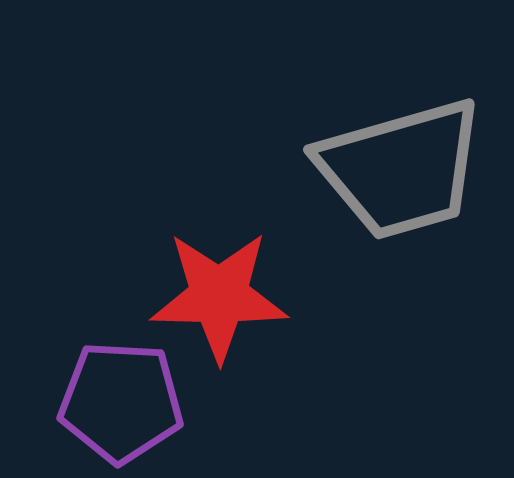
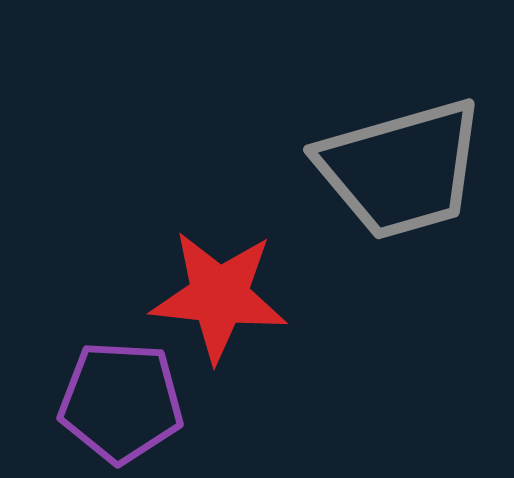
red star: rotated 5 degrees clockwise
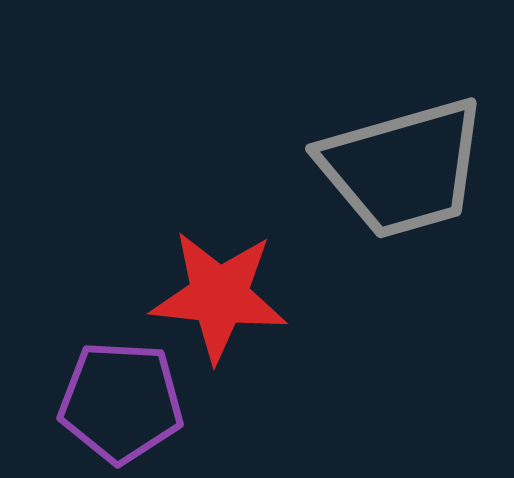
gray trapezoid: moved 2 px right, 1 px up
